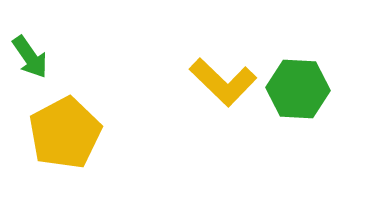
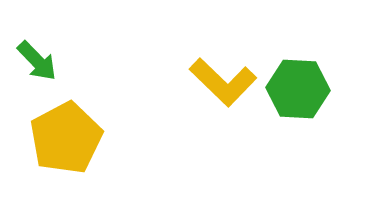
green arrow: moved 7 px right, 4 px down; rotated 9 degrees counterclockwise
yellow pentagon: moved 1 px right, 5 px down
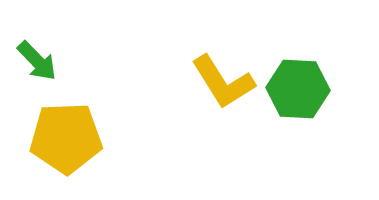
yellow L-shape: rotated 14 degrees clockwise
yellow pentagon: rotated 26 degrees clockwise
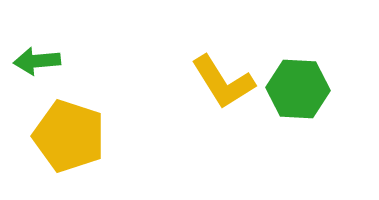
green arrow: rotated 129 degrees clockwise
yellow pentagon: moved 3 px right, 2 px up; rotated 20 degrees clockwise
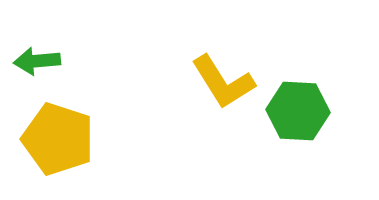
green hexagon: moved 22 px down
yellow pentagon: moved 11 px left, 3 px down
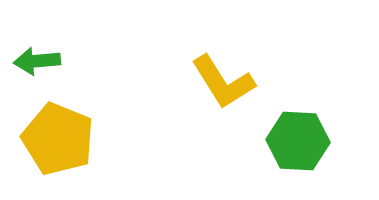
green hexagon: moved 30 px down
yellow pentagon: rotated 4 degrees clockwise
